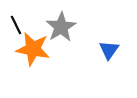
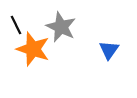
gray star: rotated 16 degrees counterclockwise
orange star: rotated 8 degrees clockwise
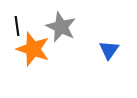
black line: moved 1 px right, 1 px down; rotated 18 degrees clockwise
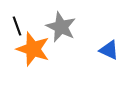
black line: rotated 12 degrees counterclockwise
blue triangle: rotated 40 degrees counterclockwise
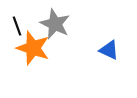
gray star: moved 6 px left, 3 px up
orange star: moved 1 px up
